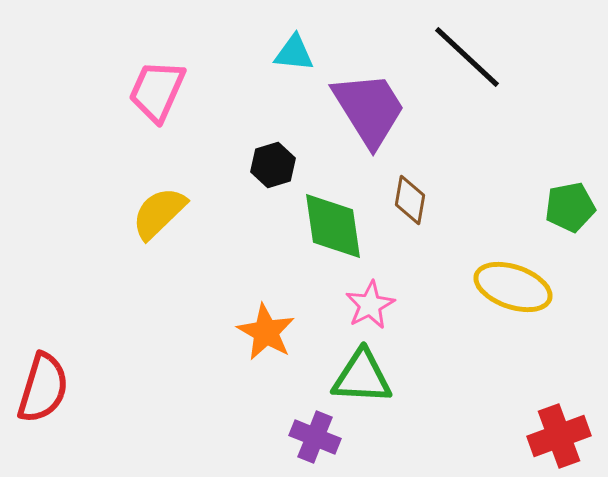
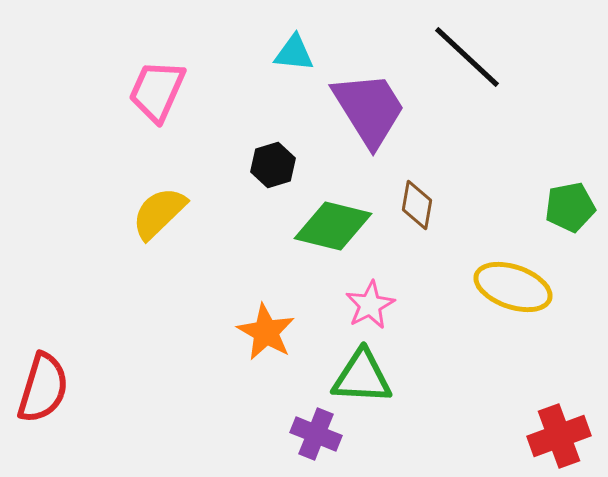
brown diamond: moved 7 px right, 5 px down
green diamond: rotated 68 degrees counterclockwise
purple cross: moved 1 px right, 3 px up
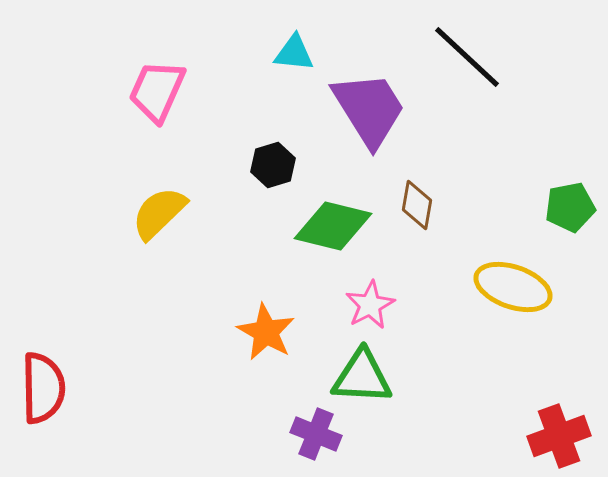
red semicircle: rotated 18 degrees counterclockwise
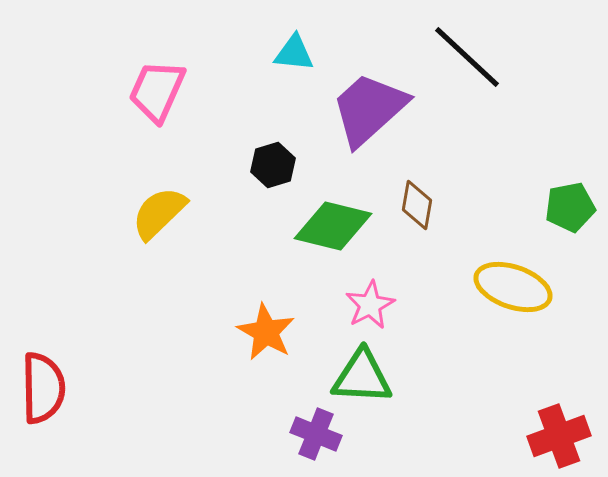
purple trapezoid: rotated 100 degrees counterclockwise
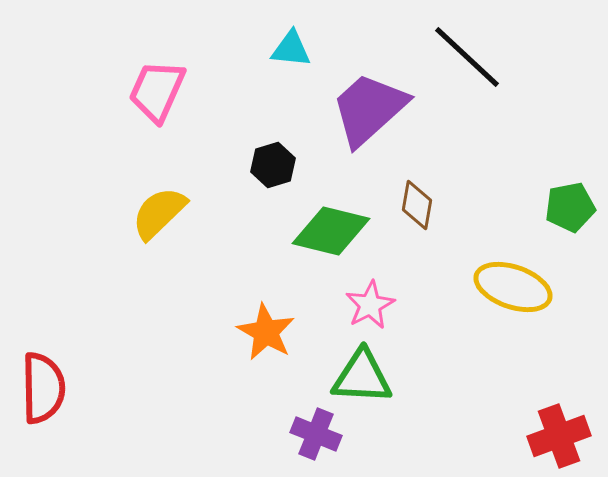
cyan triangle: moved 3 px left, 4 px up
green diamond: moved 2 px left, 5 px down
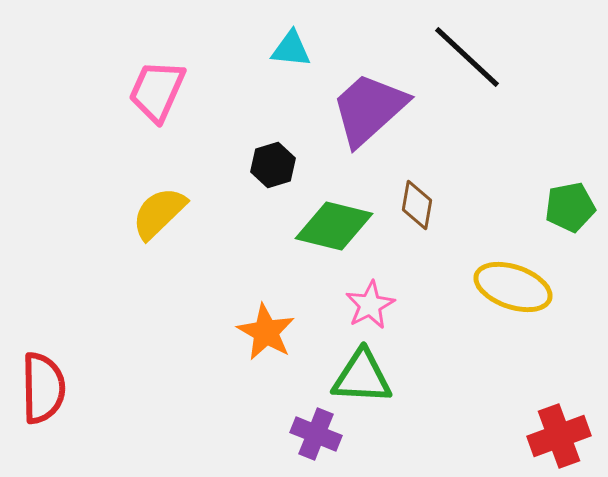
green diamond: moved 3 px right, 5 px up
